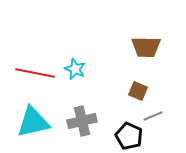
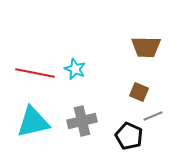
brown square: moved 1 px right, 1 px down
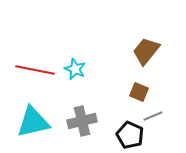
brown trapezoid: moved 4 px down; rotated 128 degrees clockwise
red line: moved 3 px up
black pentagon: moved 1 px right, 1 px up
